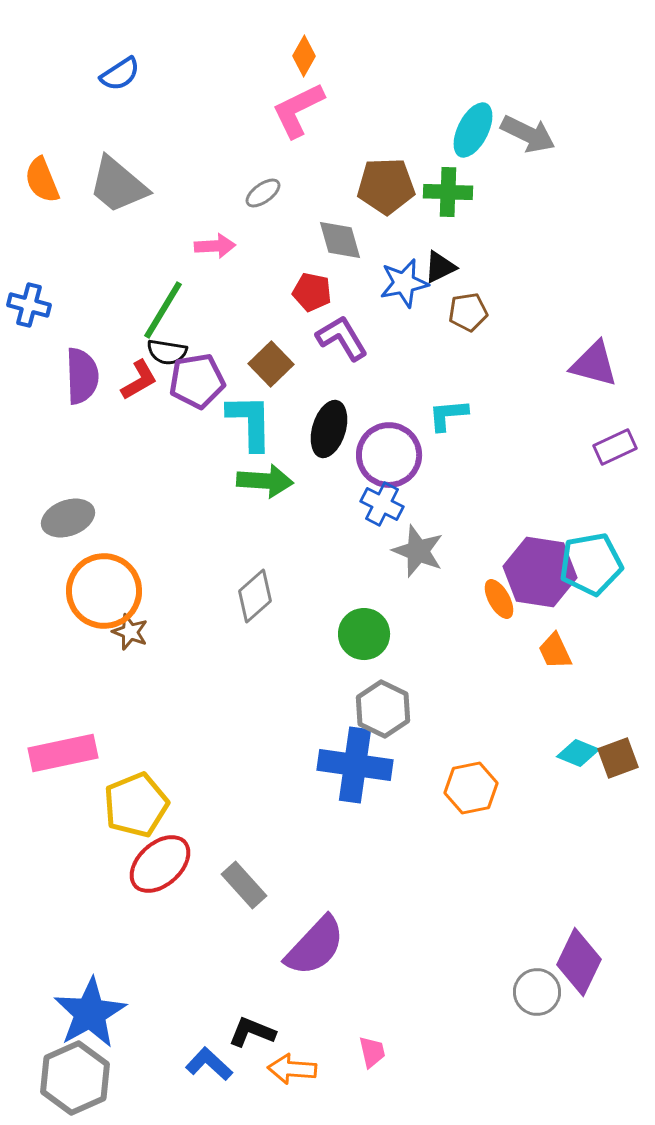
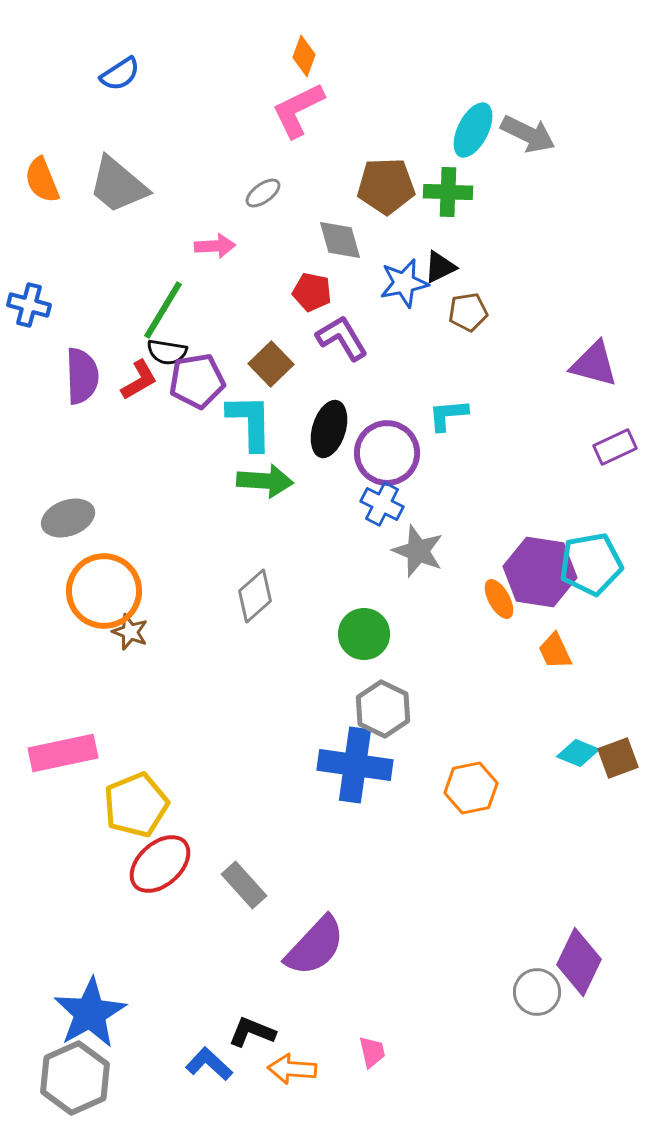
orange diamond at (304, 56): rotated 9 degrees counterclockwise
purple circle at (389, 455): moved 2 px left, 2 px up
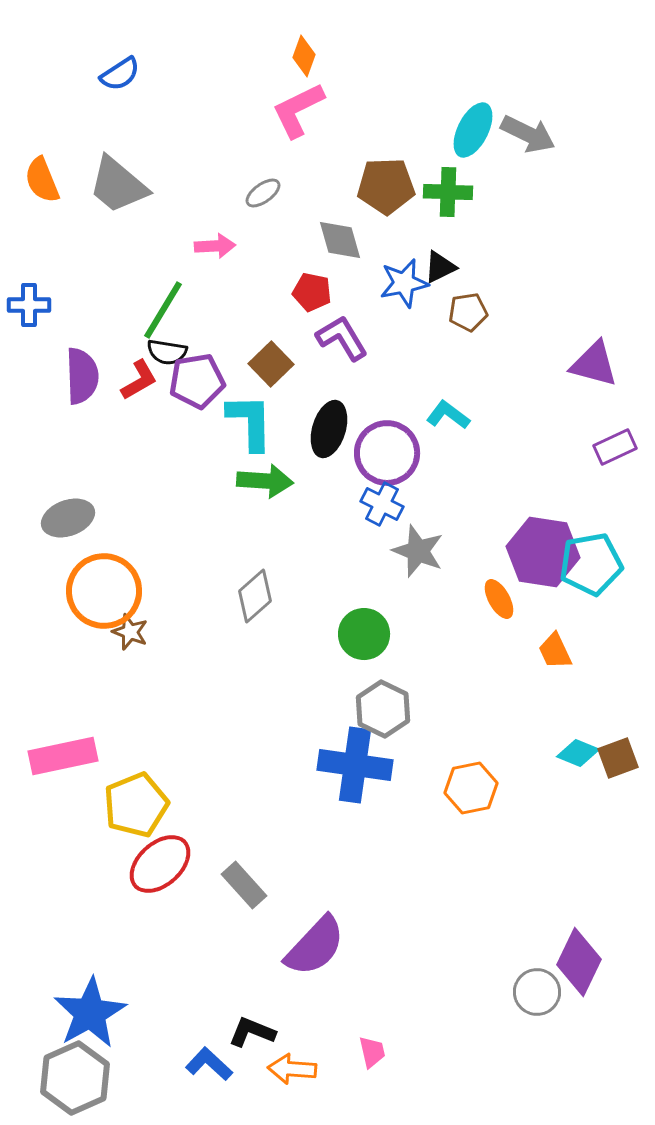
blue cross at (29, 305): rotated 15 degrees counterclockwise
cyan L-shape at (448, 415): rotated 42 degrees clockwise
purple hexagon at (540, 572): moved 3 px right, 20 px up
pink rectangle at (63, 753): moved 3 px down
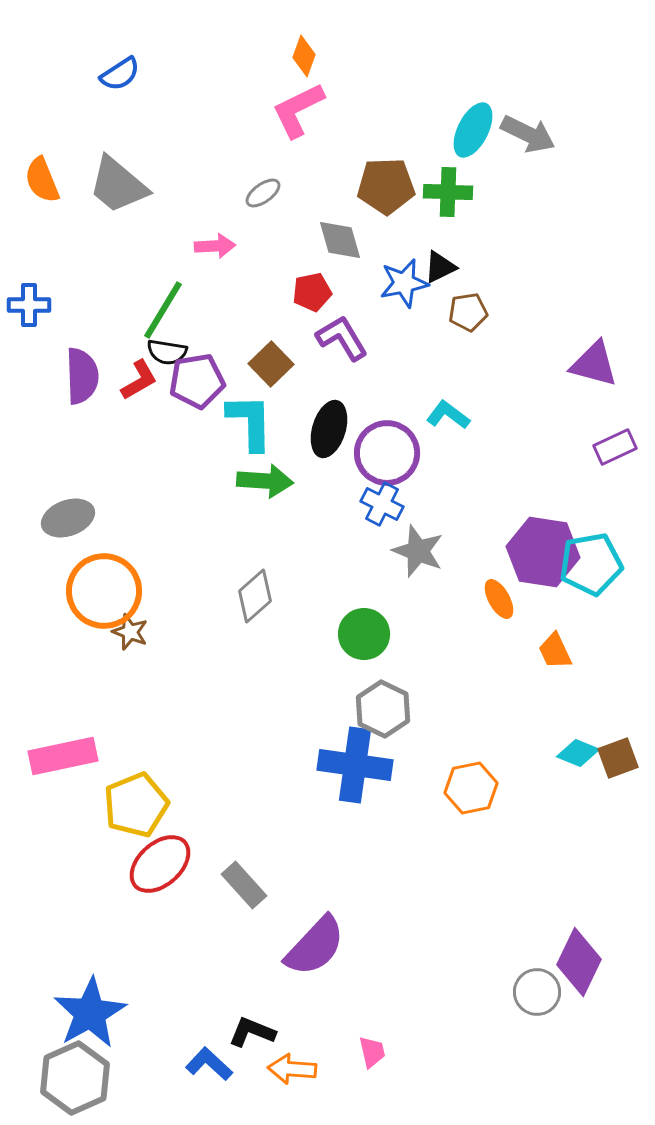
red pentagon at (312, 292): rotated 24 degrees counterclockwise
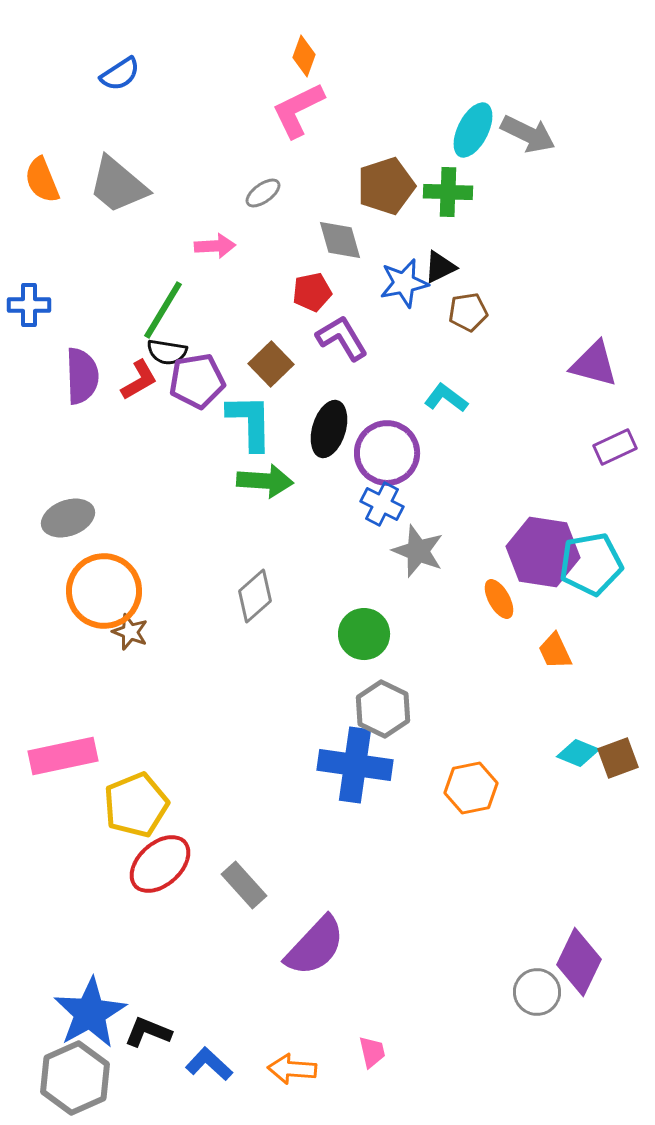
brown pentagon at (386, 186): rotated 16 degrees counterclockwise
cyan L-shape at (448, 415): moved 2 px left, 17 px up
black L-shape at (252, 1032): moved 104 px left
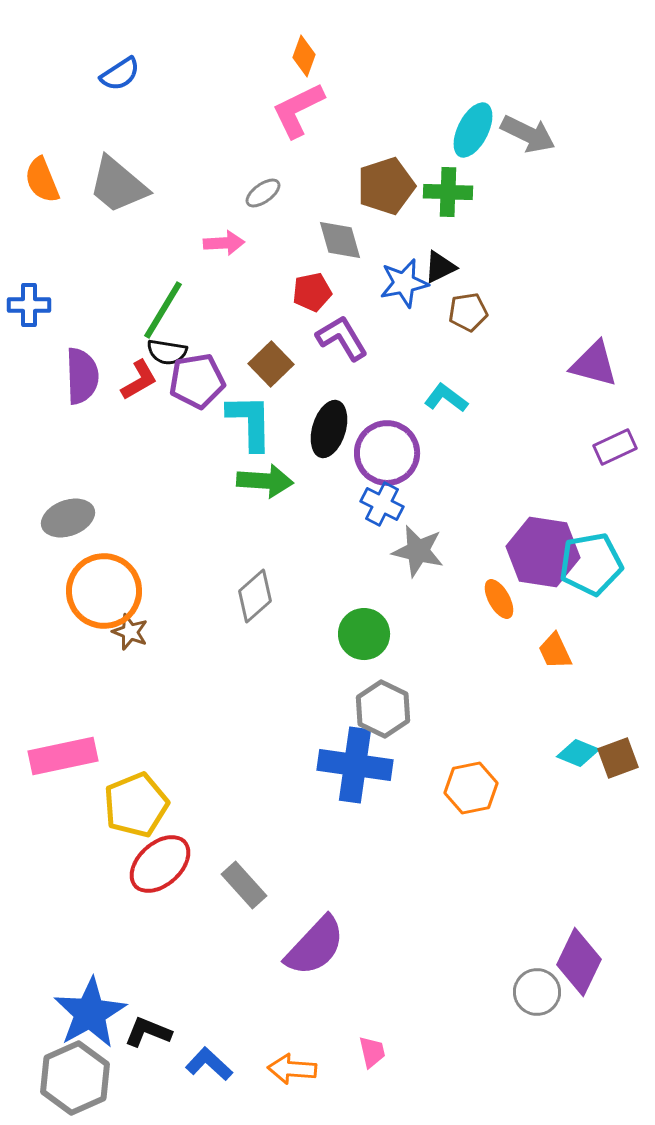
pink arrow at (215, 246): moved 9 px right, 3 px up
gray star at (418, 551): rotated 8 degrees counterclockwise
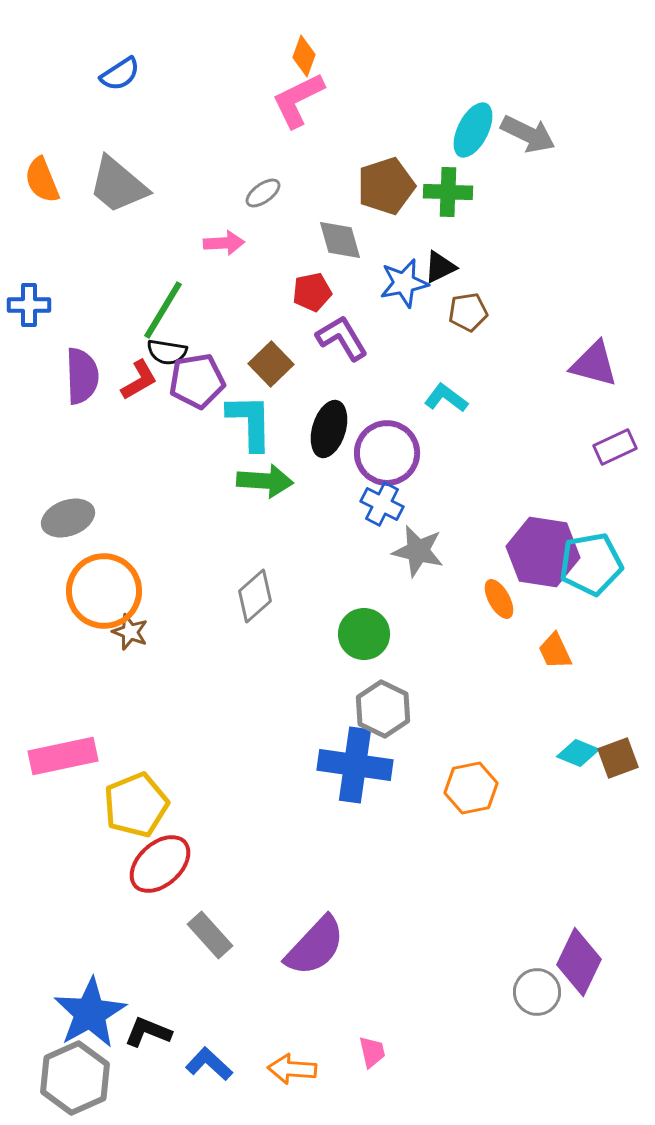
pink L-shape at (298, 110): moved 10 px up
gray rectangle at (244, 885): moved 34 px left, 50 px down
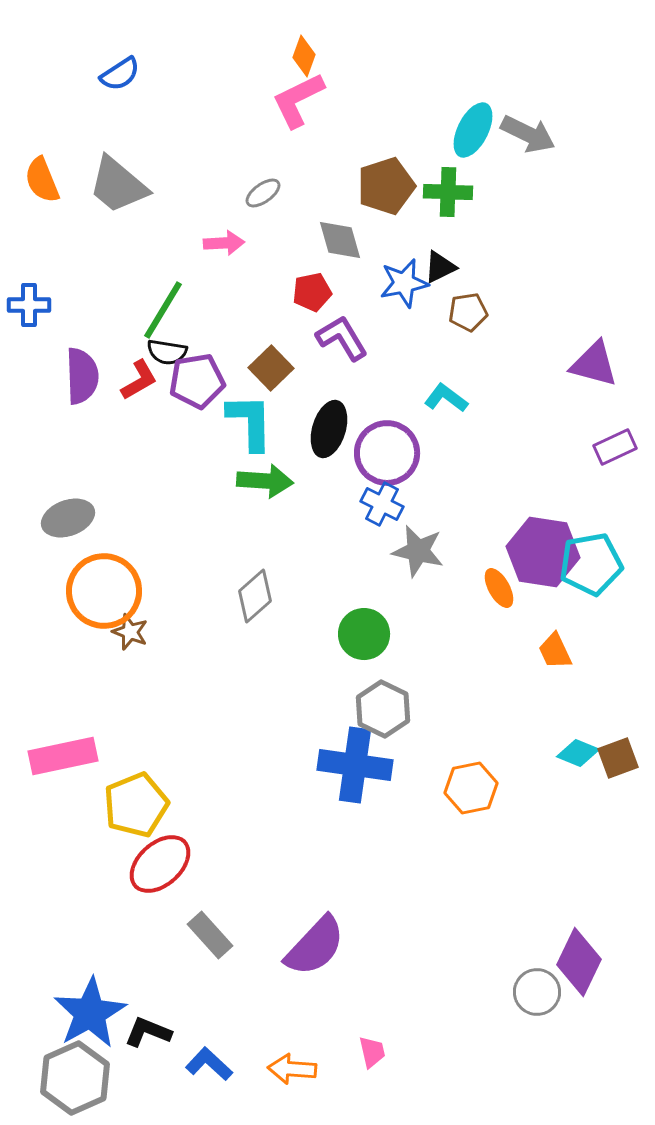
brown square at (271, 364): moved 4 px down
orange ellipse at (499, 599): moved 11 px up
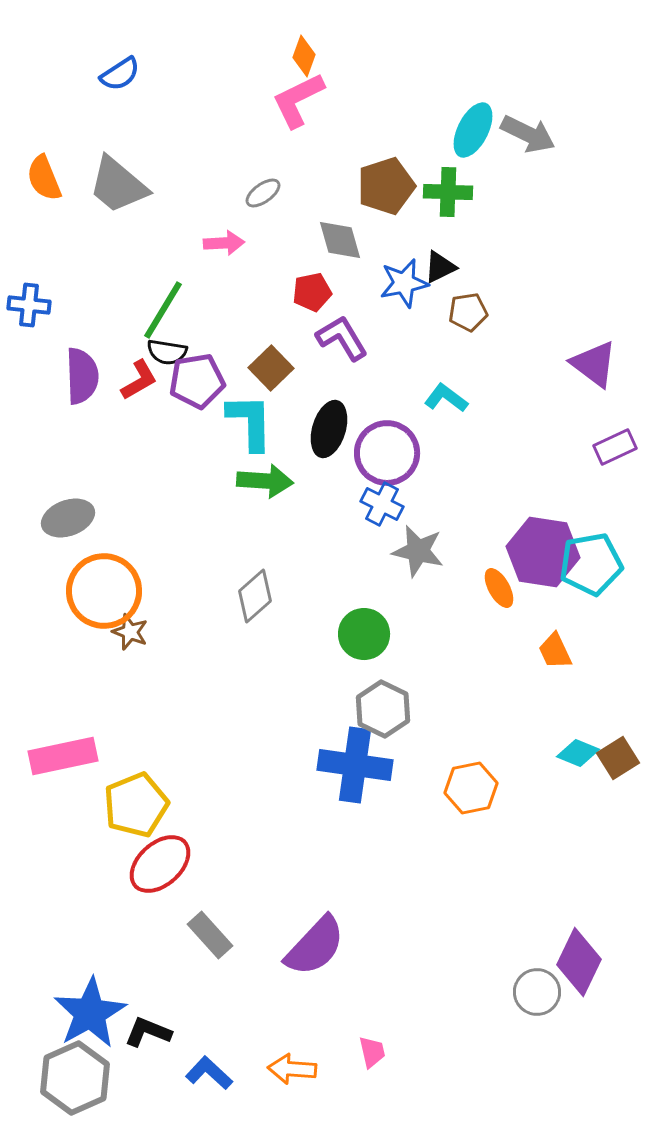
orange semicircle at (42, 180): moved 2 px right, 2 px up
blue cross at (29, 305): rotated 6 degrees clockwise
purple triangle at (594, 364): rotated 22 degrees clockwise
brown square at (618, 758): rotated 12 degrees counterclockwise
blue L-shape at (209, 1064): moved 9 px down
